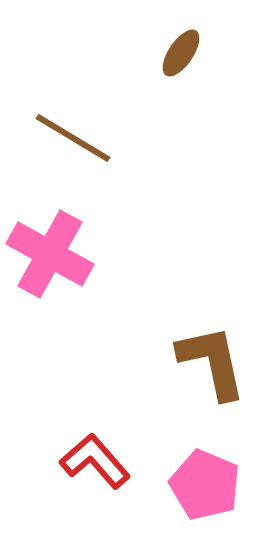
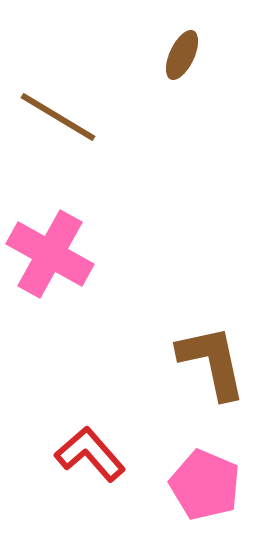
brown ellipse: moved 1 px right, 2 px down; rotated 9 degrees counterclockwise
brown line: moved 15 px left, 21 px up
red L-shape: moved 5 px left, 7 px up
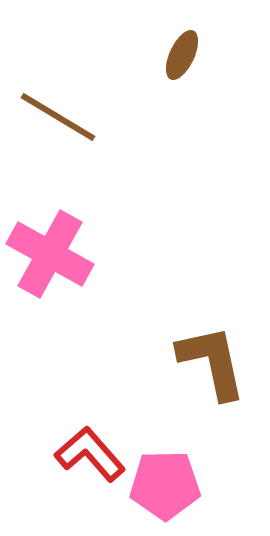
pink pentagon: moved 40 px left; rotated 24 degrees counterclockwise
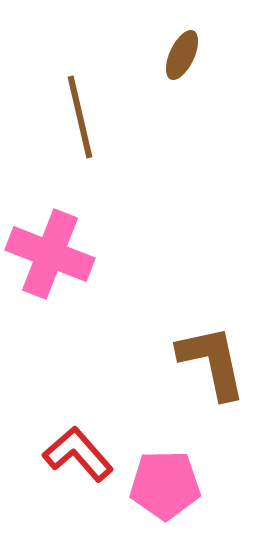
brown line: moved 22 px right; rotated 46 degrees clockwise
pink cross: rotated 8 degrees counterclockwise
red L-shape: moved 12 px left
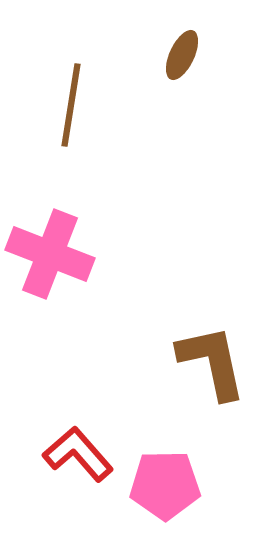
brown line: moved 9 px left, 12 px up; rotated 22 degrees clockwise
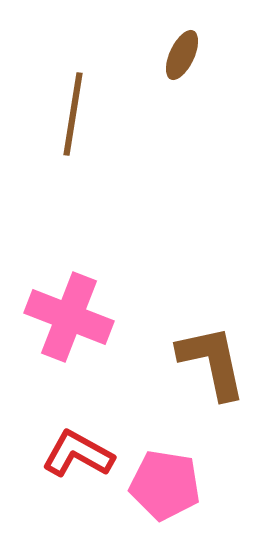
brown line: moved 2 px right, 9 px down
pink cross: moved 19 px right, 63 px down
red L-shape: rotated 20 degrees counterclockwise
pink pentagon: rotated 10 degrees clockwise
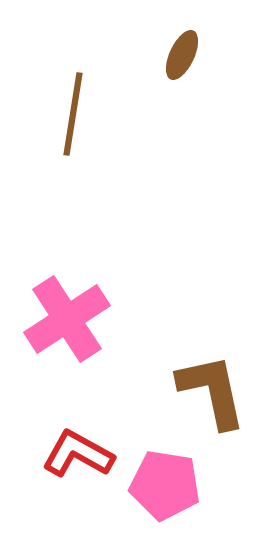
pink cross: moved 2 px left, 2 px down; rotated 36 degrees clockwise
brown L-shape: moved 29 px down
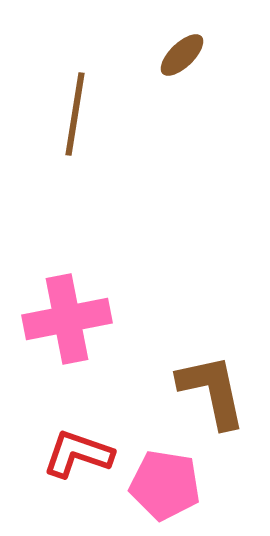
brown ellipse: rotated 21 degrees clockwise
brown line: moved 2 px right
pink cross: rotated 22 degrees clockwise
red L-shape: rotated 10 degrees counterclockwise
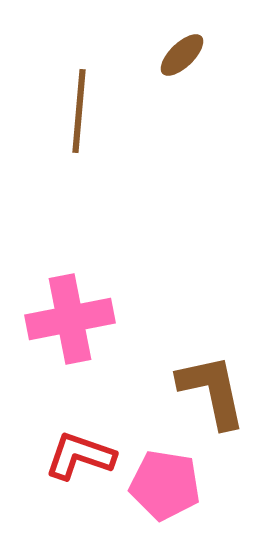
brown line: moved 4 px right, 3 px up; rotated 4 degrees counterclockwise
pink cross: moved 3 px right
red L-shape: moved 2 px right, 2 px down
